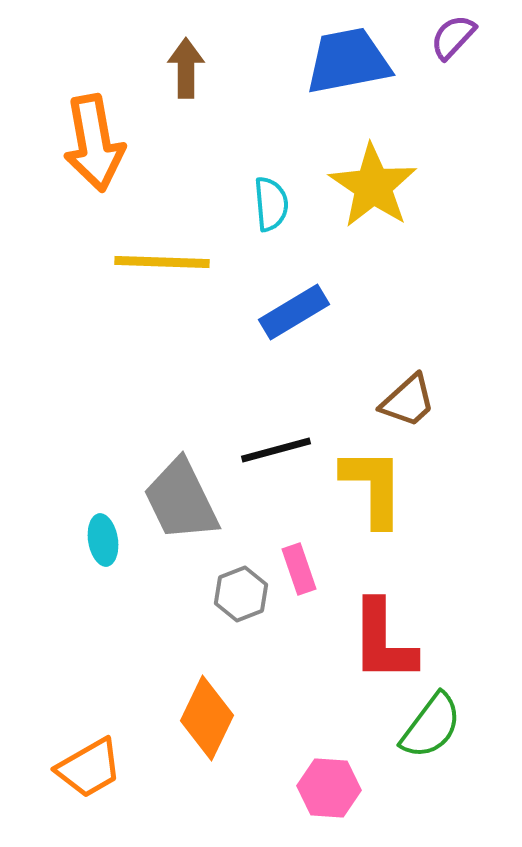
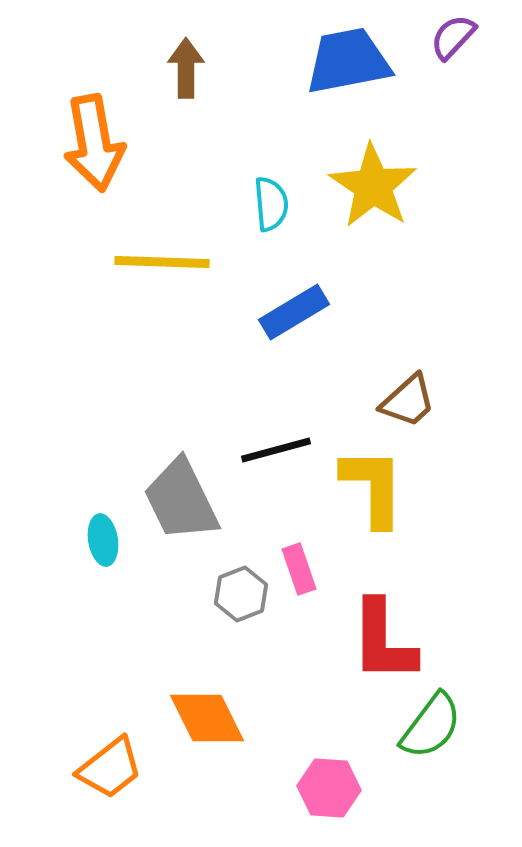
orange diamond: rotated 52 degrees counterclockwise
orange trapezoid: moved 21 px right; rotated 8 degrees counterclockwise
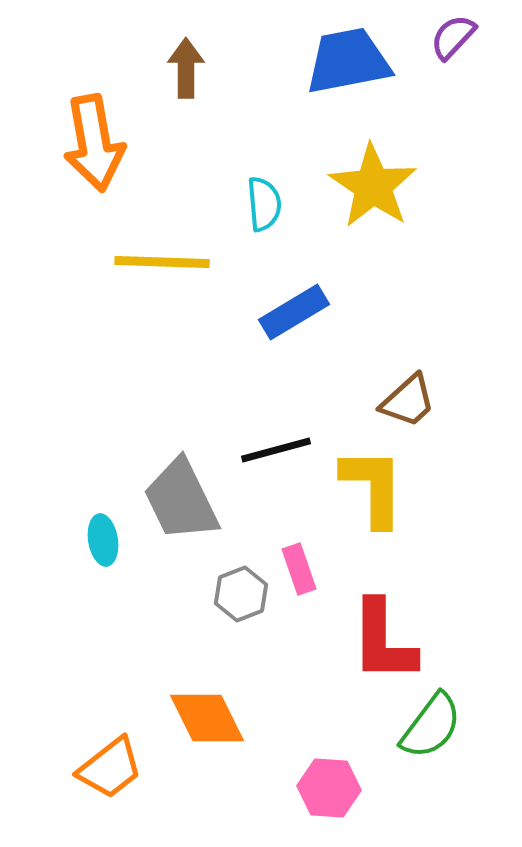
cyan semicircle: moved 7 px left
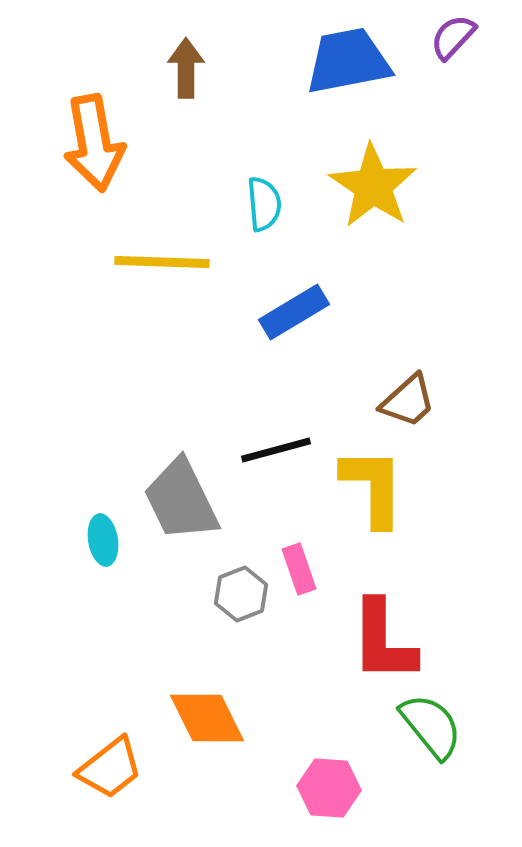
green semicircle: rotated 76 degrees counterclockwise
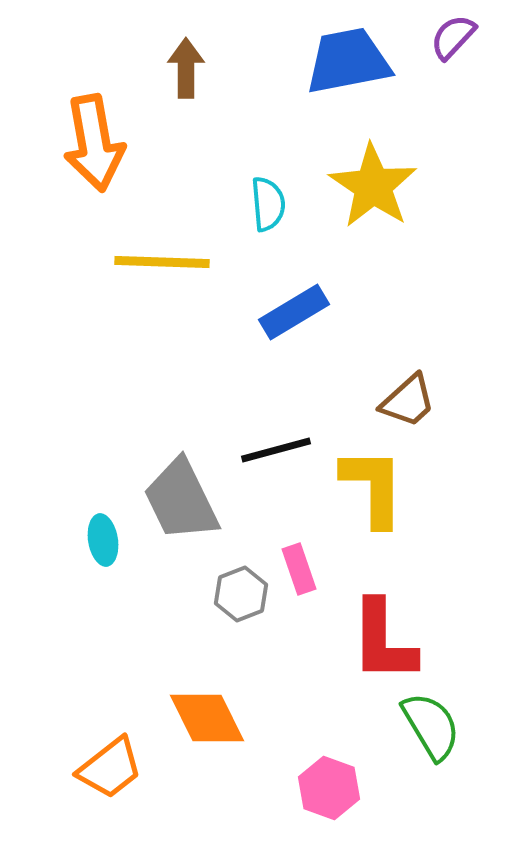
cyan semicircle: moved 4 px right
green semicircle: rotated 8 degrees clockwise
pink hexagon: rotated 16 degrees clockwise
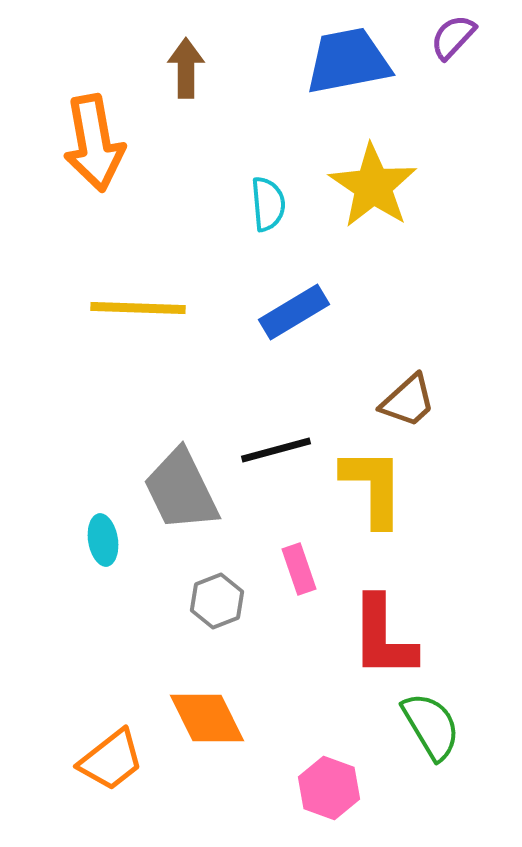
yellow line: moved 24 px left, 46 px down
gray trapezoid: moved 10 px up
gray hexagon: moved 24 px left, 7 px down
red L-shape: moved 4 px up
orange trapezoid: moved 1 px right, 8 px up
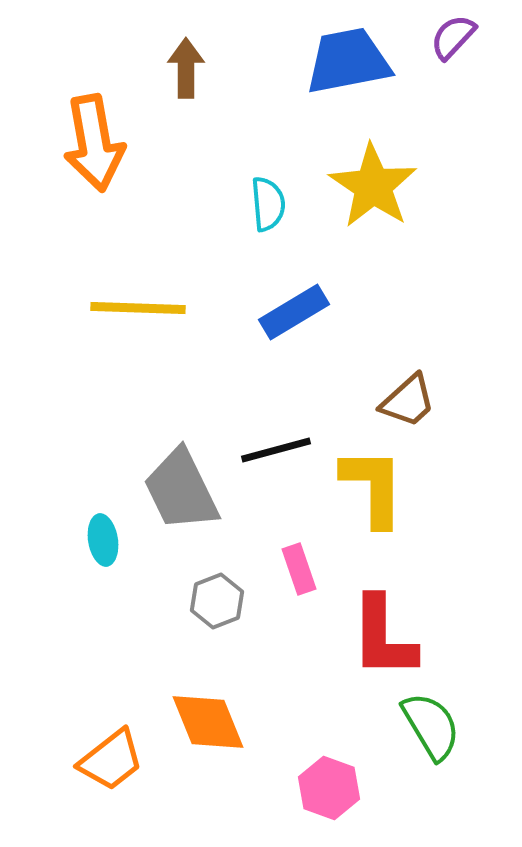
orange diamond: moved 1 px right, 4 px down; rotated 4 degrees clockwise
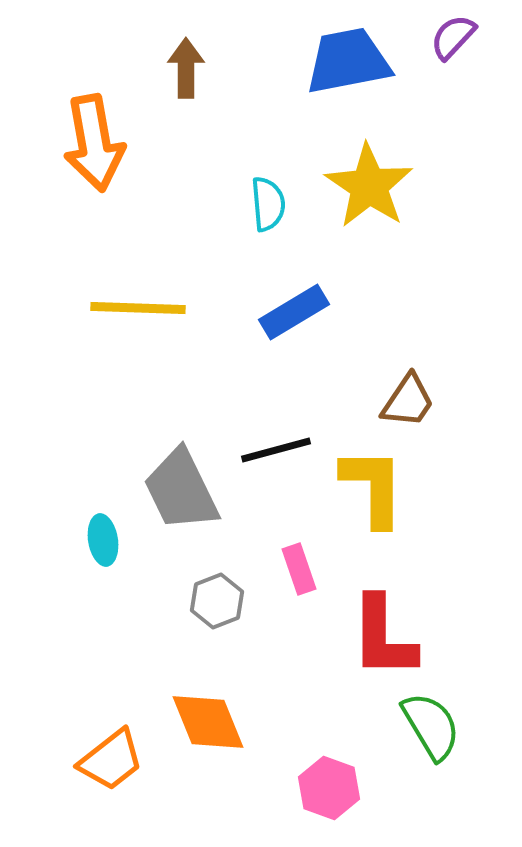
yellow star: moved 4 px left
brown trapezoid: rotated 14 degrees counterclockwise
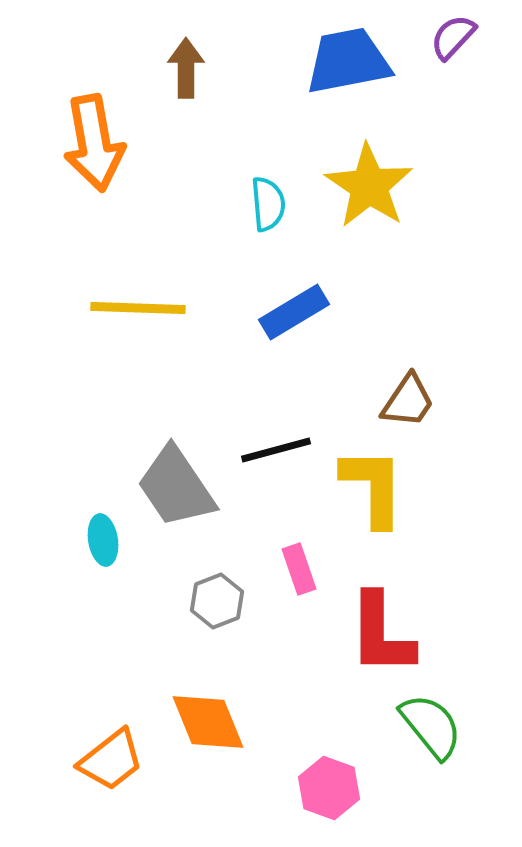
gray trapezoid: moved 5 px left, 3 px up; rotated 8 degrees counterclockwise
red L-shape: moved 2 px left, 3 px up
green semicircle: rotated 8 degrees counterclockwise
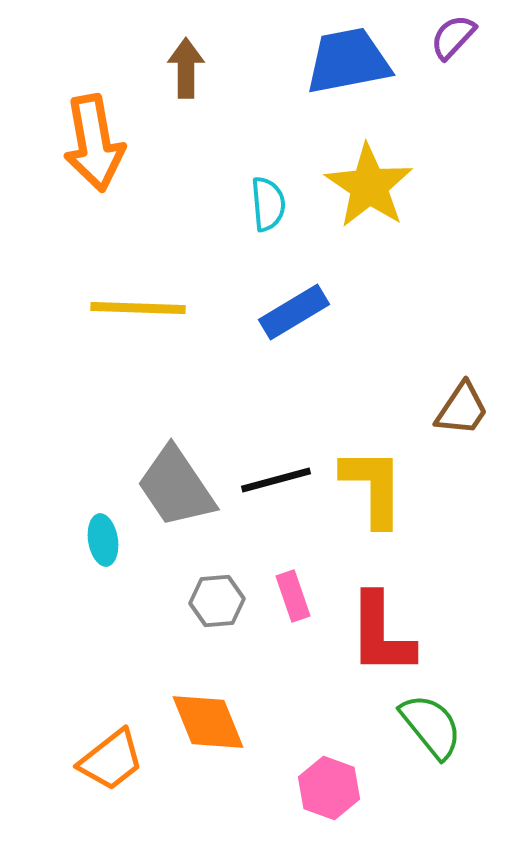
brown trapezoid: moved 54 px right, 8 px down
black line: moved 30 px down
pink rectangle: moved 6 px left, 27 px down
gray hexagon: rotated 16 degrees clockwise
